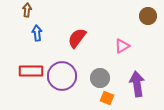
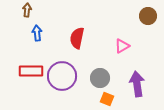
red semicircle: rotated 25 degrees counterclockwise
orange square: moved 1 px down
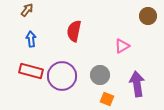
brown arrow: rotated 32 degrees clockwise
blue arrow: moved 6 px left, 6 px down
red semicircle: moved 3 px left, 7 px up
red rectangle: rotated 15 degrees clockwise
gray circle: moved 3 px up
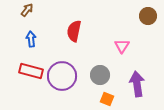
pink triangle: rotated 28 degrees counterclockwise
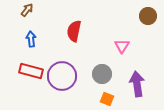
gray circle: moved 2 px right, 1 px up
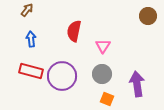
pink triangle: moved 19 px left
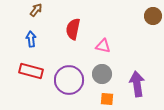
brown arrow: moved 9 px right
brown circle: moved 5 px right
red semicircle: moved 1 px left, 2 px up
pink triangle: rotated 49 degrees counterclockwise
purple circle: moved 7 px right, 4 px down
orange square: rotated 16 degrees counterclockwise
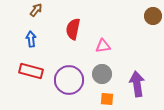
pink triangle: rotated 21 degrees counterclockwise
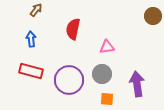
pink triangle: moved 4 px right, 1 px down
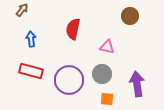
brown arrow: moved 14 px left
brown circle: moved 23 px left
pink triangle: rotated 21 degrees clockwise
